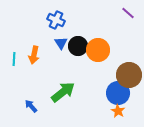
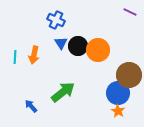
purple line: moved 2 px right, 1 px up; rotated 16 degrees counterclockwise
cyan line: moved 1 px right, 2 px up
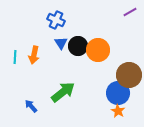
purple line: rotated 56 degrees counterclockwise
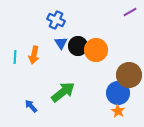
orange circle: moved 2 px left
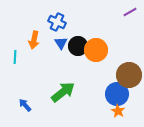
blue cross: moved 1 px right, 2 px down
orange arrow: moved 15 px up
blue circle: moved 1 px left, 1 px down
blue arrow: moved 6 px left, 1 px up
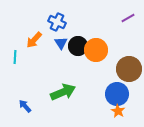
purple line: moved 2 px left, 6 px down
orange arrow: rotated 30 degrees clockwise
brown circle: moved 6 px up
green arrow: rotated 15 degrees clockwise
blue arrow: moved 1 px down
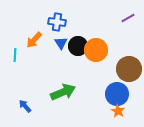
blue cross: rotated 18 degrees counterclockwise
cyan line: moved 2 px up
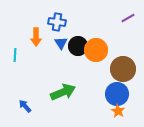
orange arrow: moved 2 px right, 3 px up; rotated 42 degrees counterclockwise
brown circle: moved 6 px left
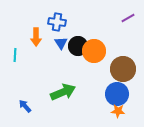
orange circle: moved 2 px left, 1 px down
orange star: rotated 24 degrees counterclockwise
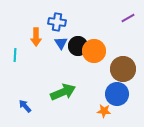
orange star: moved 14 px left
